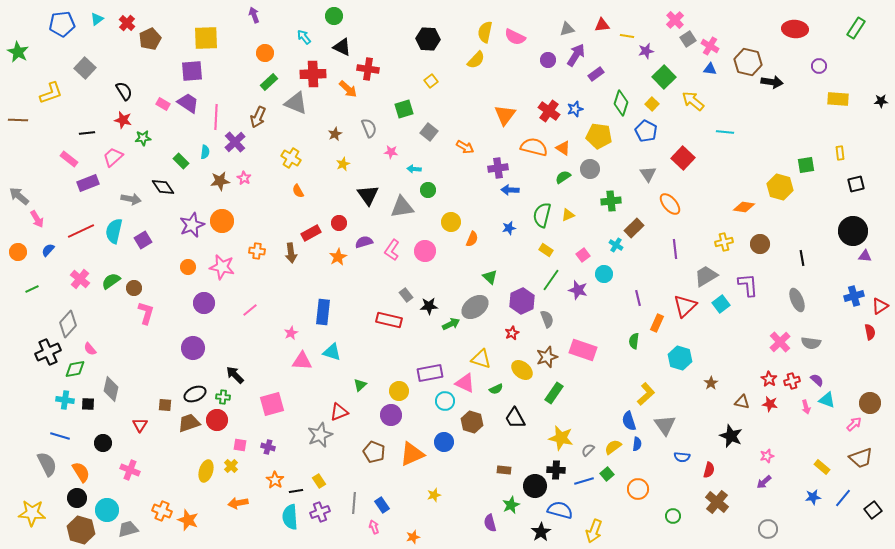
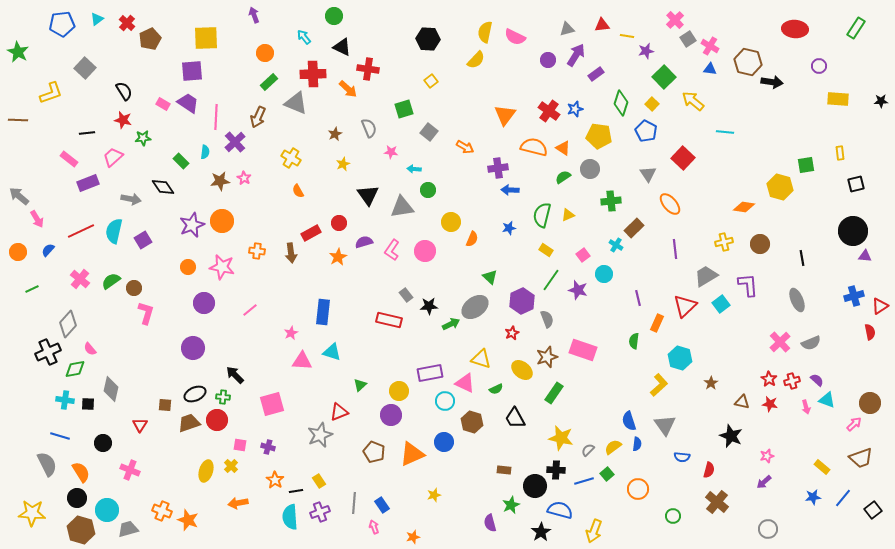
gray semicircle at (811, 343): rotated 30 degrees counterclockwise
yellow L-shape at (646, 394): moved 13 px right, 9 px up
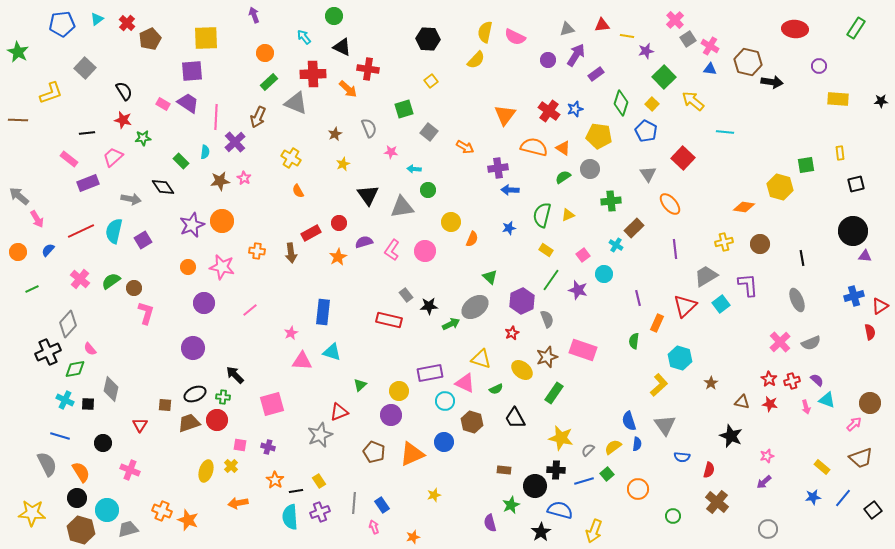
cyan cross at (65, 400): rotated 18 degrees clockwise
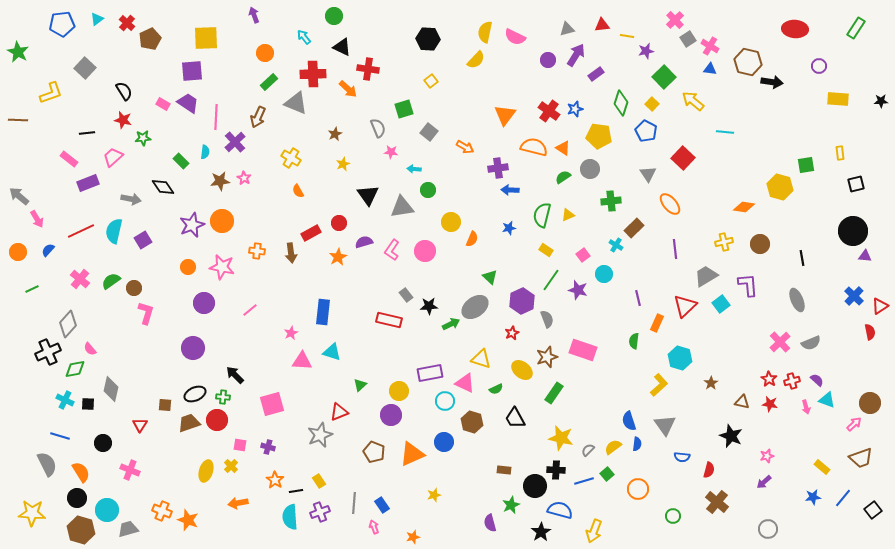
gray semicircle at (369, 128): moved 9 px right
blue cross at (854, 296): rotated 30 degrees counterclockwise
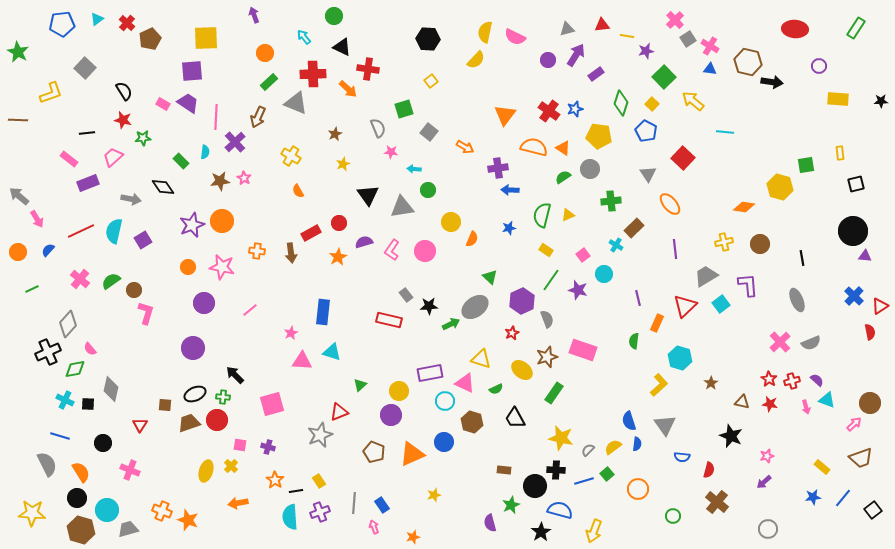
yellow cross at (291, 158): moved 2 px up
brown circle at (134, 288): moved 2 px down
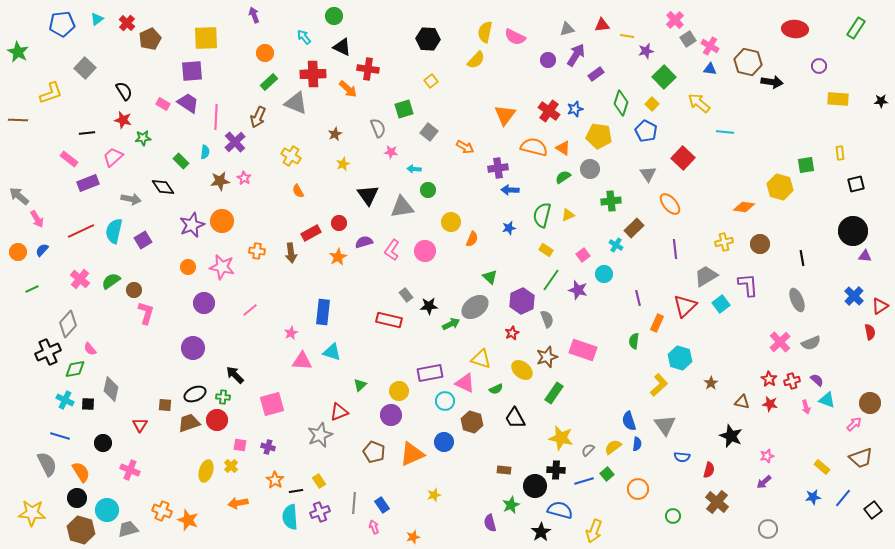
yellow arrow at (693, 101): moved 6 px right, 2 px down
blue semicircle at (48, 250): moved 6 px left
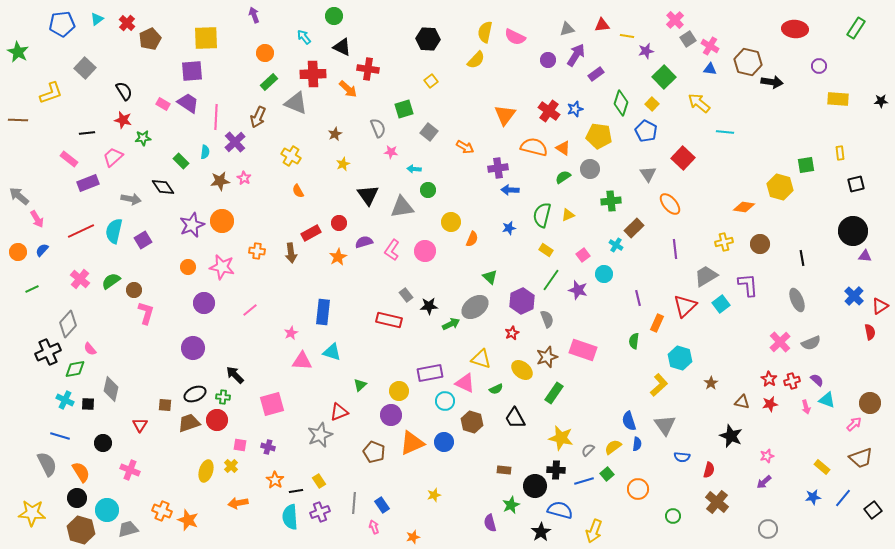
red star at (770, 404): rotated 21 degrees counterclockwise
orange triangle at (412, 454): moved 11 px up
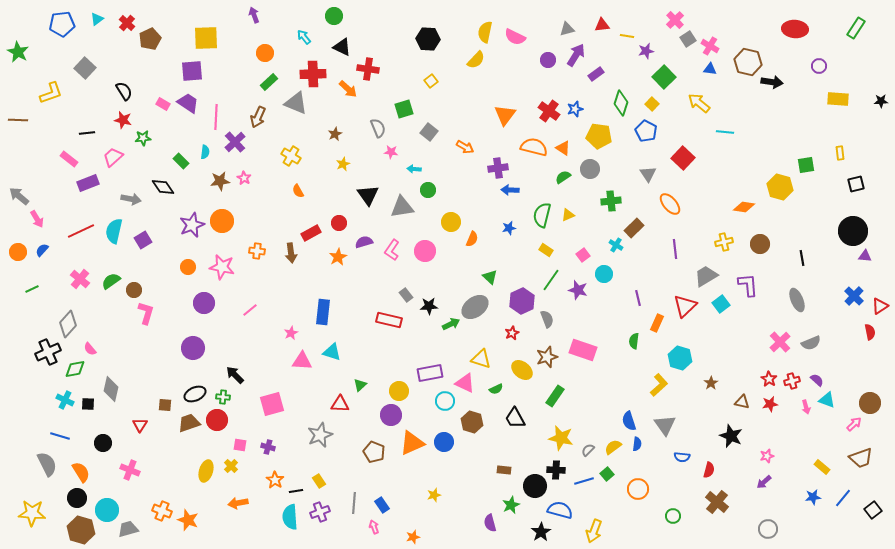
green rectangle at (554, 393): moved 1 px right, 3 px down
red triangle at (339, 412): moved 1 px right, 8 px up; rotated 24 degrees clockwise
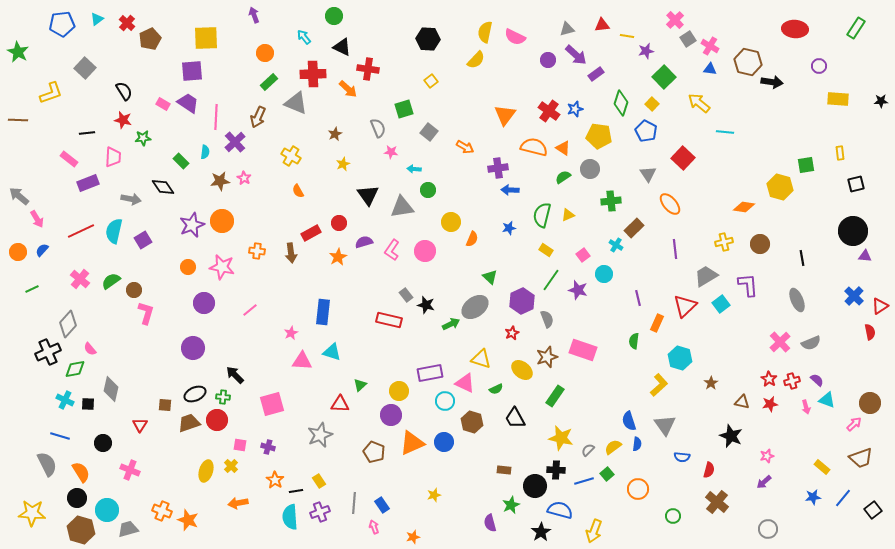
purple arrow at (576, 55): rotated 100 degrees clockwise
pink trapezoid at (113, 157): rotated 135 degrees clockwise
black star at (429, 306): moved 3 px left, 1 px up; rotated 18 degrees clockwise
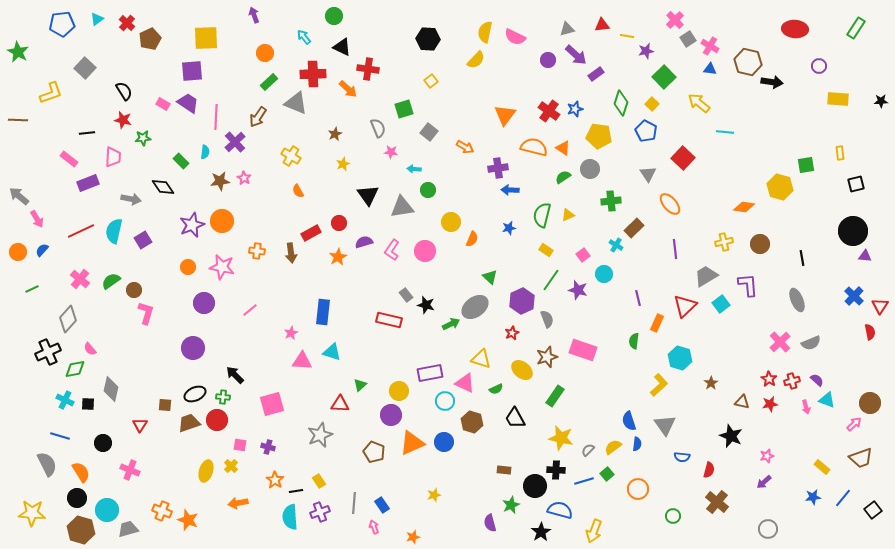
brown arrow at (258, 117): rotated 10 degrees clockwise
red triangle at (880, 306): rotated 24 degrees counterclockwise
gray diamond at (68, 324): moved 5 px up
